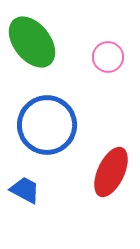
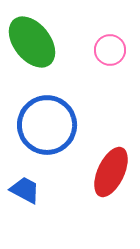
pink circle: moved 2 px right, 7 px up
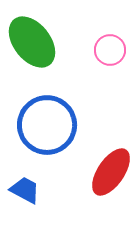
red ellipse: rotated 9 degrees clockwise
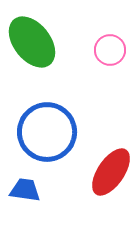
blue circle: moved 7 px down
blue trapezoid: rotated 20 degrees counterclockwise
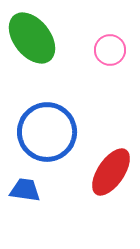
green ellipse: moved 4 px up
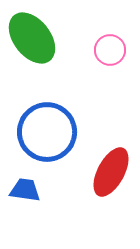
red ellipse: rotated 6 degrees counterclockwise
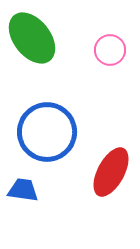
blue trapezoid: moved 2 px left
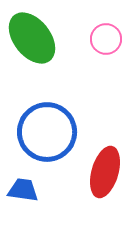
pink circle: moved 4 px left, 11 px up
red ellipse: moved 6 px left; rotated 12 degrees counterclockwise
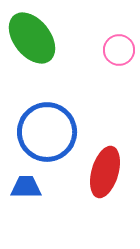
pink circle: moved 13 px right, 11 px down
blue trapezoid: moved 3 px right, 3 px up; rotated 8 degrees counterclockwise
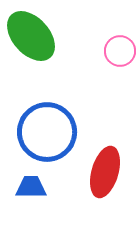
green ellipse: moved 1 px left, 2 px up; rotated 4 degrees counterclockwise
pink circle: moved 1 px right, 1 px down
blue trapezoid: moved 5 px right
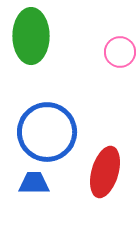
green ellipse: rotated 42 degrees clockwise
pink circle: moved 1 px down
blue trapezoid: moved 3 px right, 4 px up
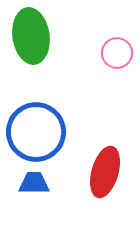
green ellipse: rotated 8 degrees counterclockwise
pink circle: moved 3 px left, 1 px down
blue circle: moved 11 px left
